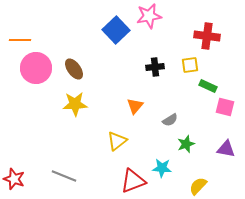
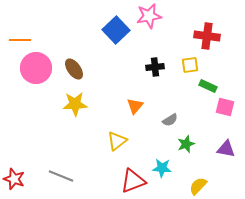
gray line: moved 3 px left
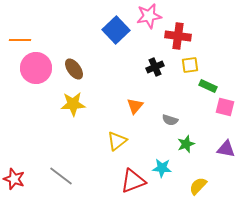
red cross: moved 29 px left
black cross: rotated 18 degrees counterclockwise
yellow star: moved 2 px left
gray semicircle: rotated 49 degrees clockwise
gray line: rotated 15 degrees clockwise
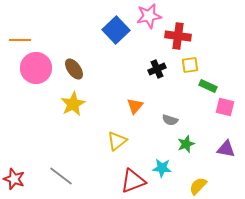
black cross: moved 2 px right, 2 px down
yellow star: rotated 25 degrees counterclockwise
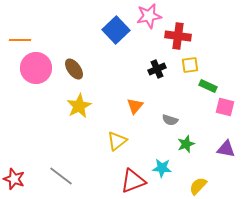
yellow star: moved 6 px right, 2 px down
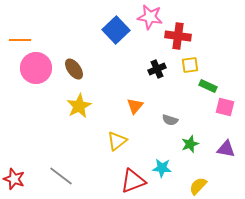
pink star: moved 1 px right, 1 px down; rotated 20 degrees clockwise
green star: moved 4 px right
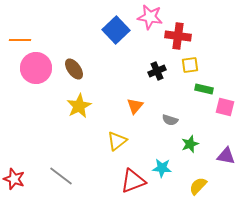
black cross: moved 2 px down
green rectangle: moved 4 px left, 3 px down; rotated 12 degrees counterclockwise
purple triangle: moved 7 px down
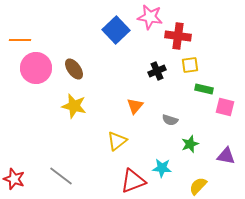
yellow star: moved 5 px left; rotated 30 degrees counterclockwise
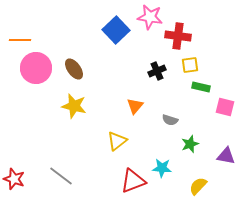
green rectangle: moved 3 px left, 2 px up
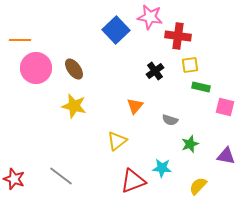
black cross: moved 2 px left; rotated 12 degrees counterclockwise
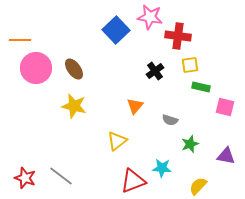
red star: moved 11 px right, 1 px up
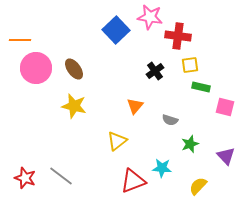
purple triangle: rotated 36 degrees clockwise
